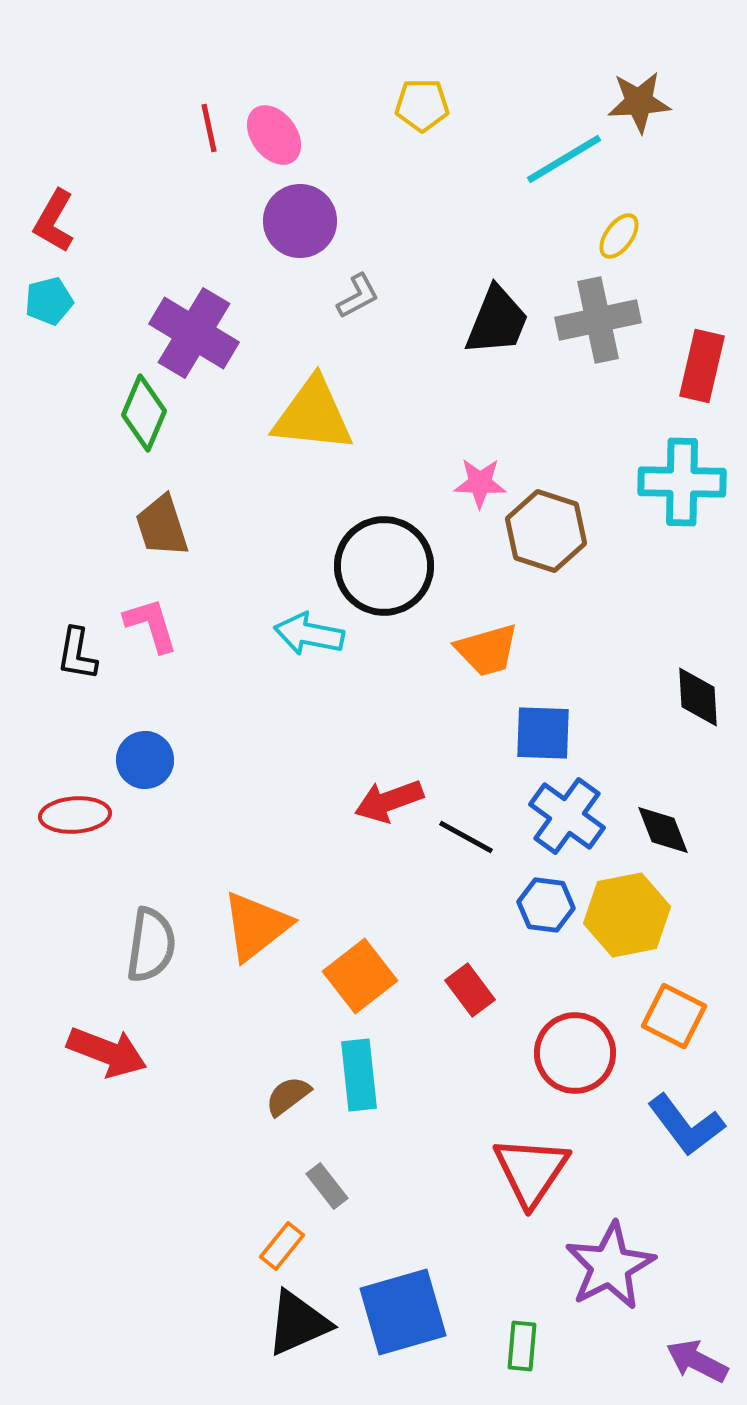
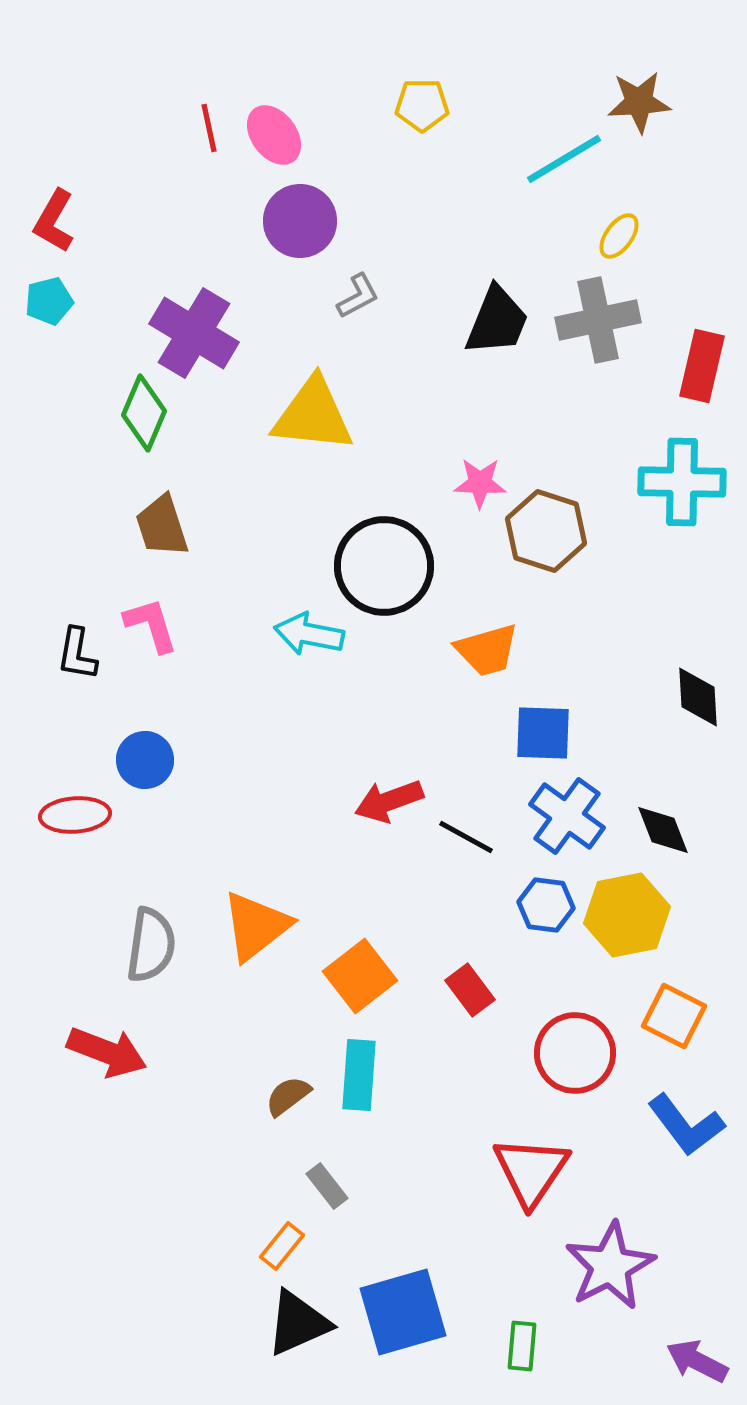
cyan rectangle at (359, 1075): rotated 10 degrees clockwise
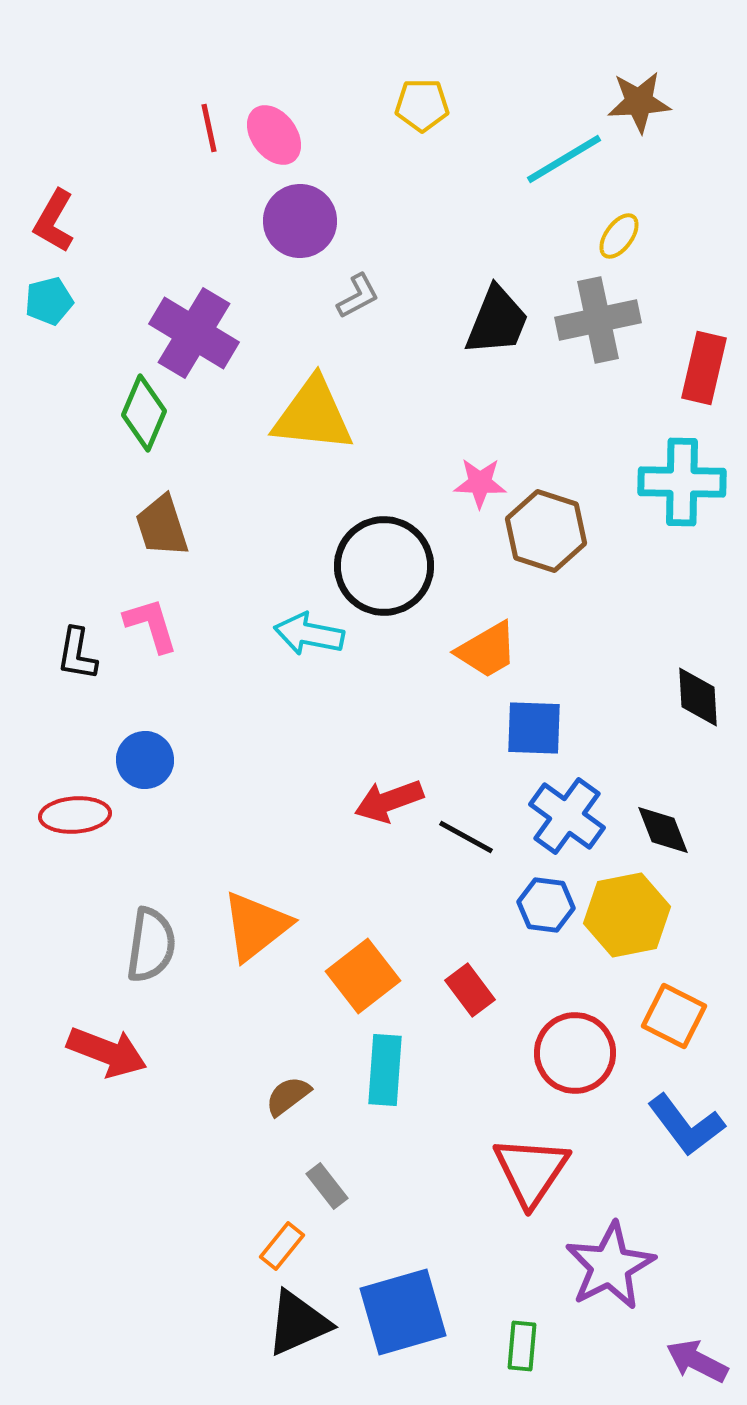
red rectangle at (702, 366): moved 2 px right, 2 px down
orange trapezoid at (487, 650): rotated 14 degrees counterclockwise
blue square at (543, 733): moved 9 px left, 5 px up
orange square at (360, 976): moved 3 px right
cyan rectangle at (359, 1075): moved 26 px right, 5 px up
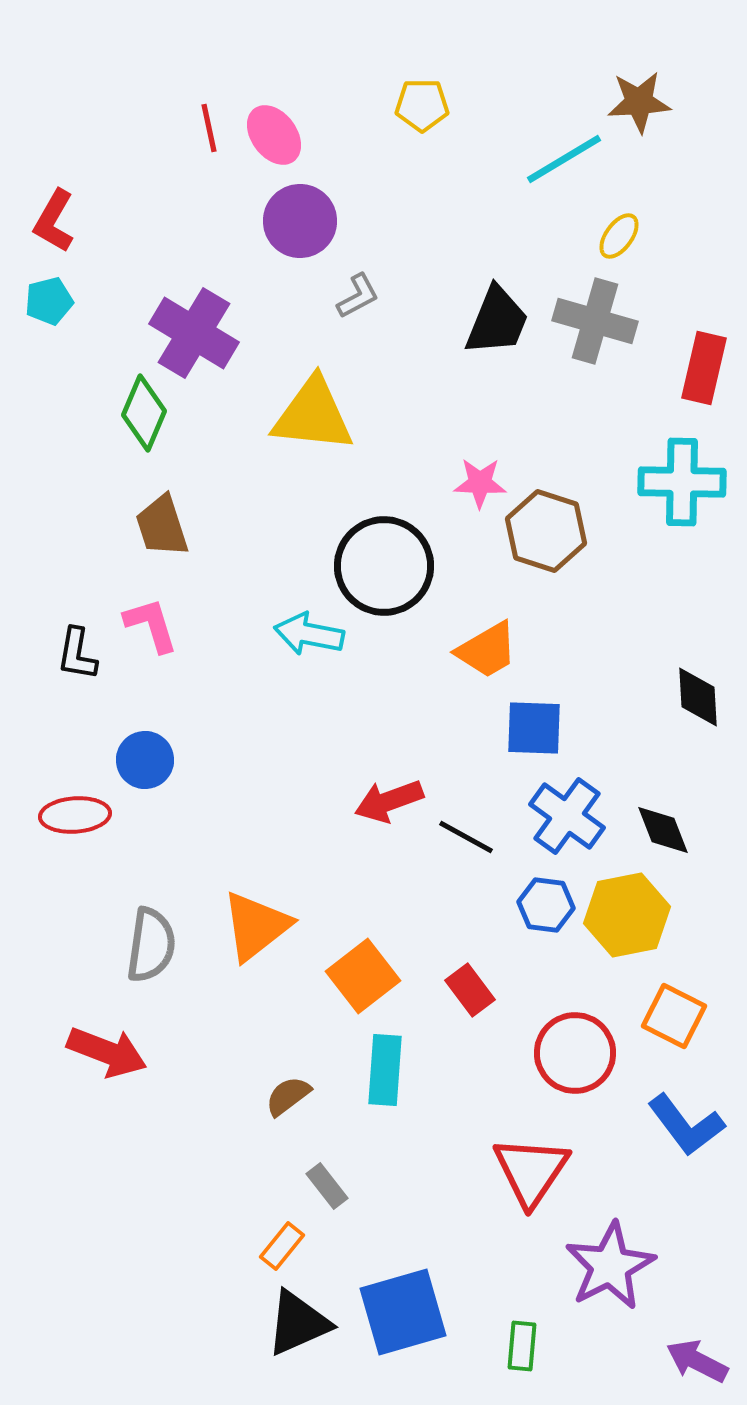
gray cross at (598, 320): moved 3 px left, 1 px down; rotated 28 degrees clockwise
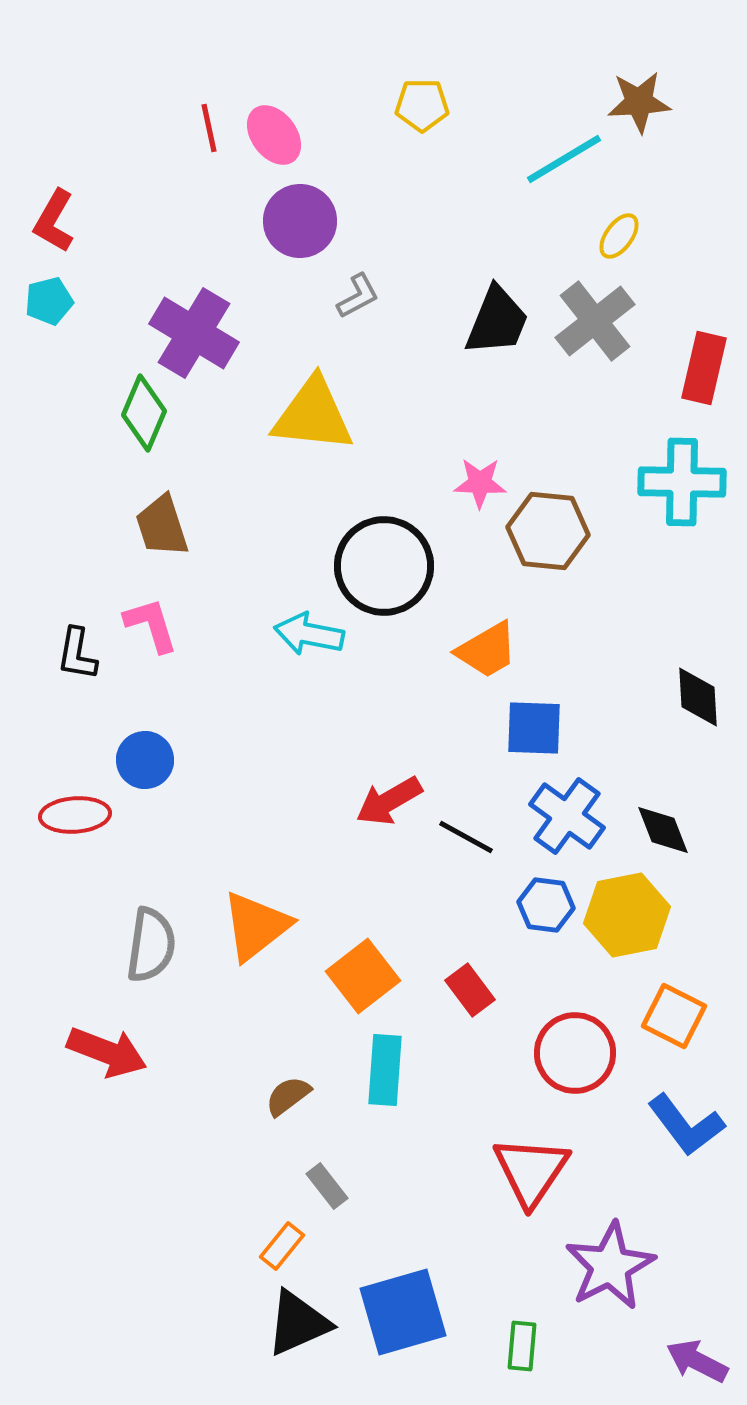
gray cross at (595, 321): rotated 36 degrees clockwise
brown hexagon at (546, 531): moved 2 px right; rotated 12 degrees counterclockwise
red arrow at (389, 801): rotated 10 degrees counterclockwise
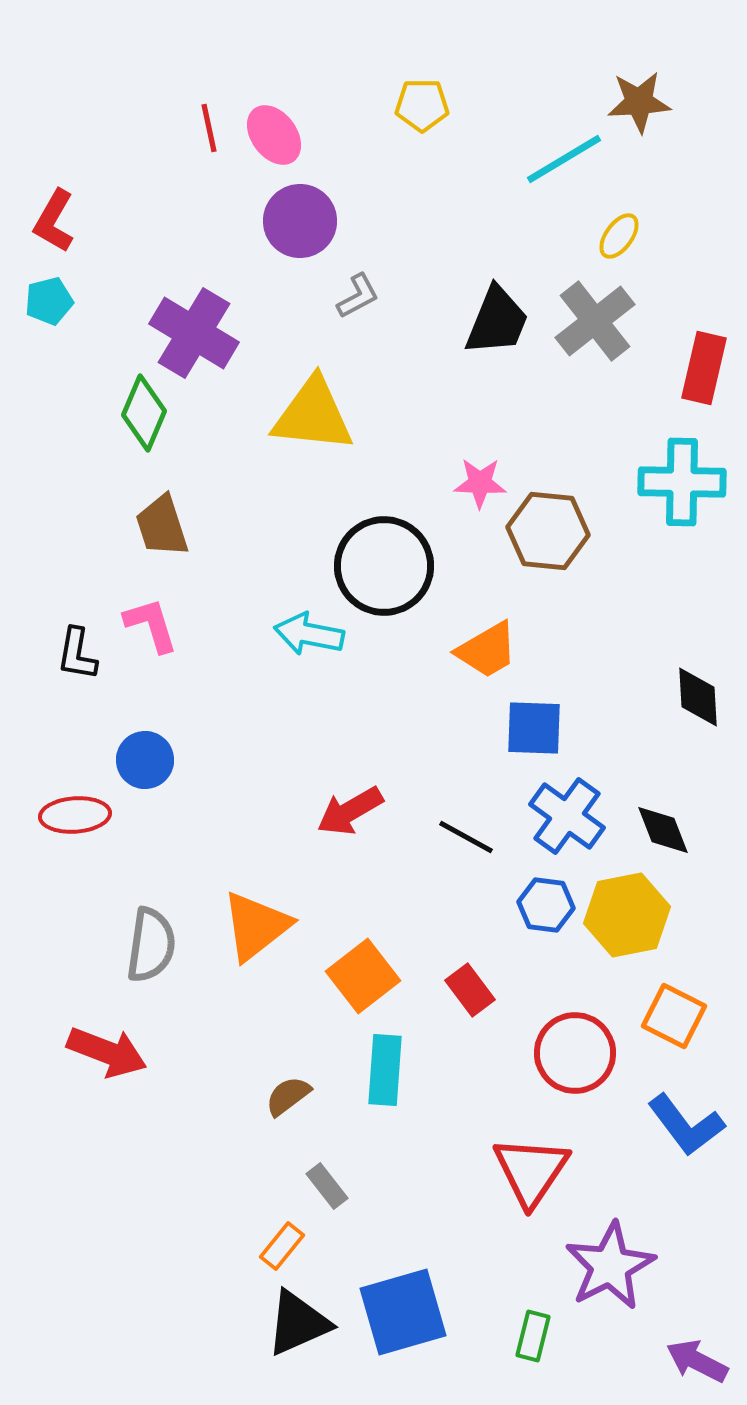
red arrow at (389, 801): moved 39 px left, 10 px down
green rectangle at (522, 1346): moved 11 px right, 10 px up; rotated 9 degrees clockwise
